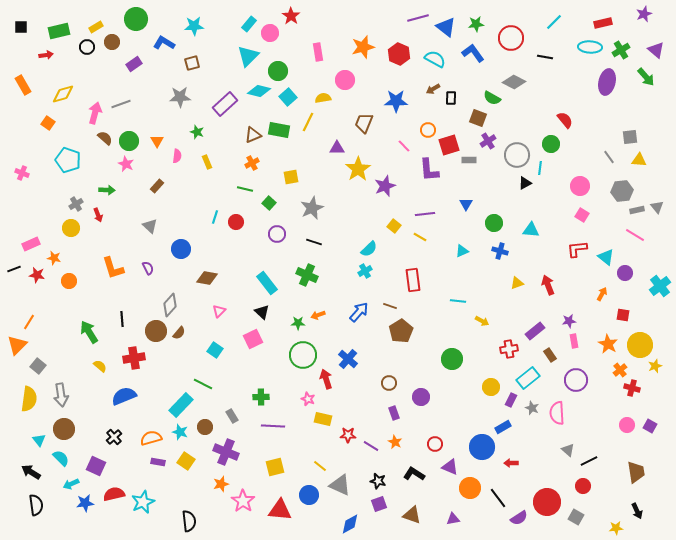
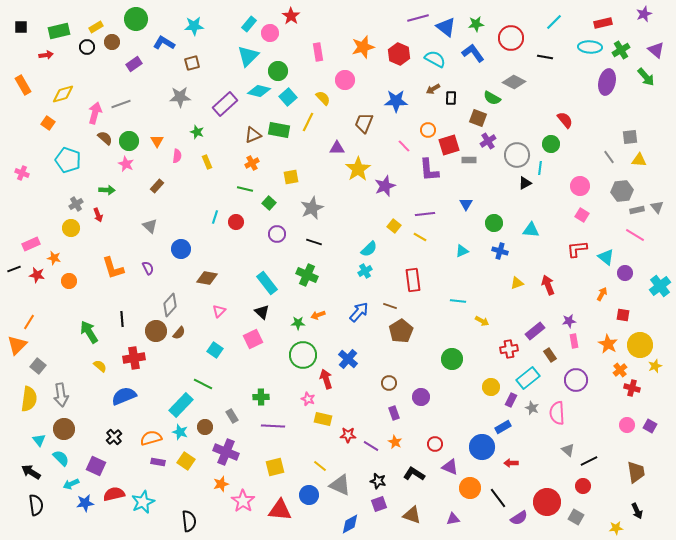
yellow semicircle at (323, 98): rotated 56 degrees clockwise
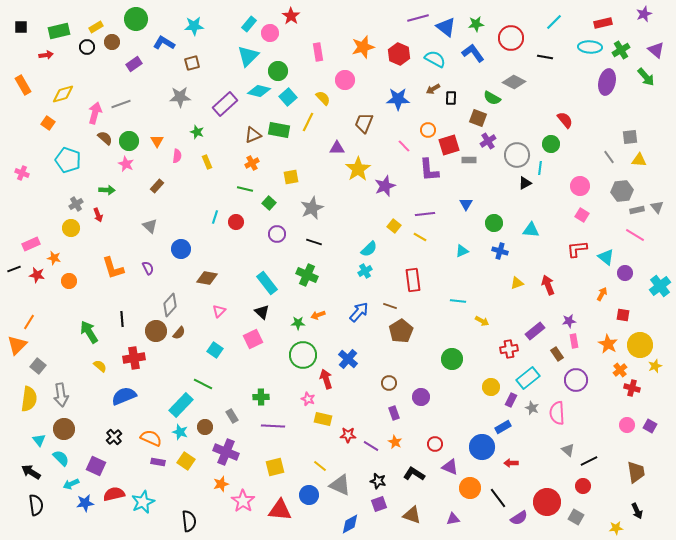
blue star at (396, 101): moved 2 px right, 2 px up
brown rectangle at (550, 355): moved 7 px right, 1 px up
orange semicircle at (151, 438): rotated 40 degrees clockwise
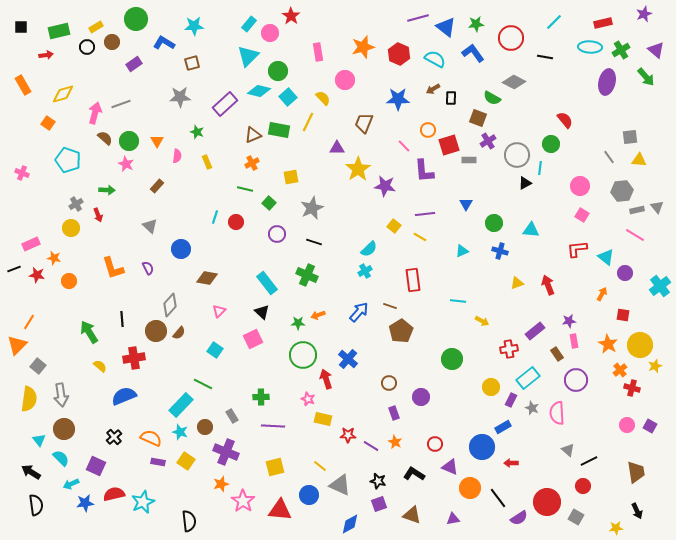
purple L-shape at (429, 170): moved 5 px left, 1 px down
purple star at (385, 186): rotated 30 degrees clockwise
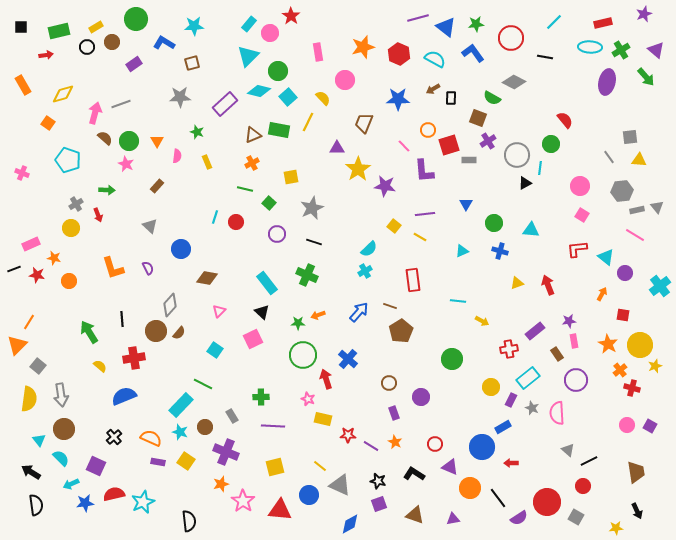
brown triangle at (412, 515): moved 3 px right
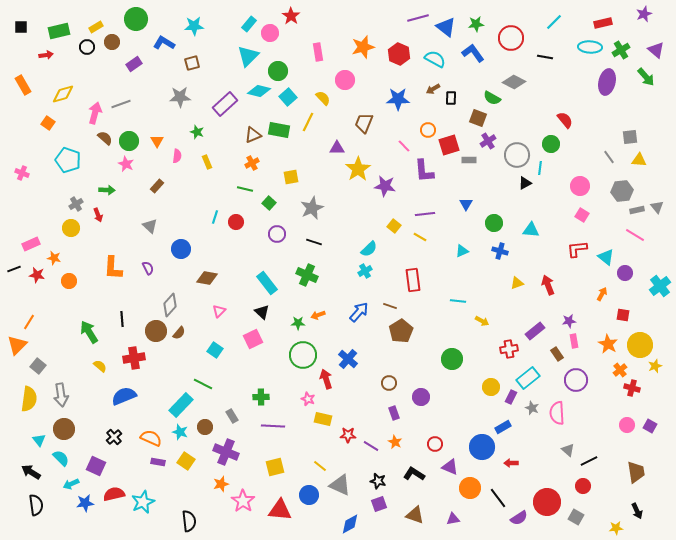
orange L-shape at (113, 268): rotated 20 degrees clockwise
purple rectangle at (511, 400): moved 3 px up
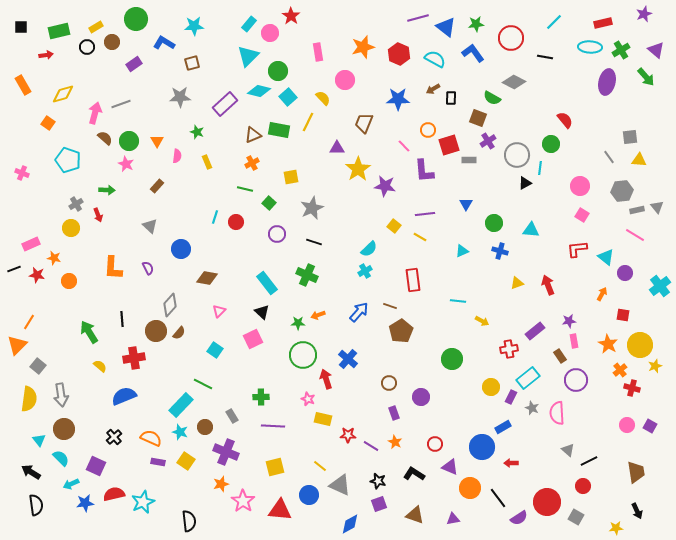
brown rectangle at (557, 354): moved 3 px right, 2 px down
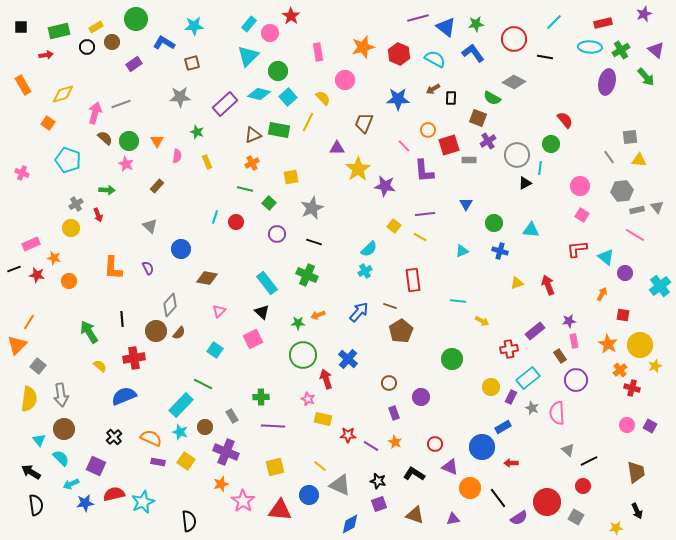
red circle at (511, 38): moved 3 px right, 1 px down
cyan diamond at (259, 91): moved 3 px down
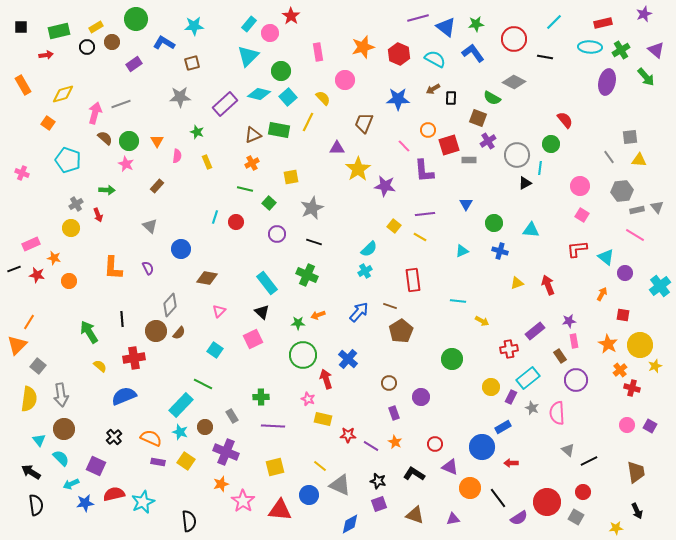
green circle at (278, 71): moved 3 px right
red circle at (583, 486): moved 6 px down
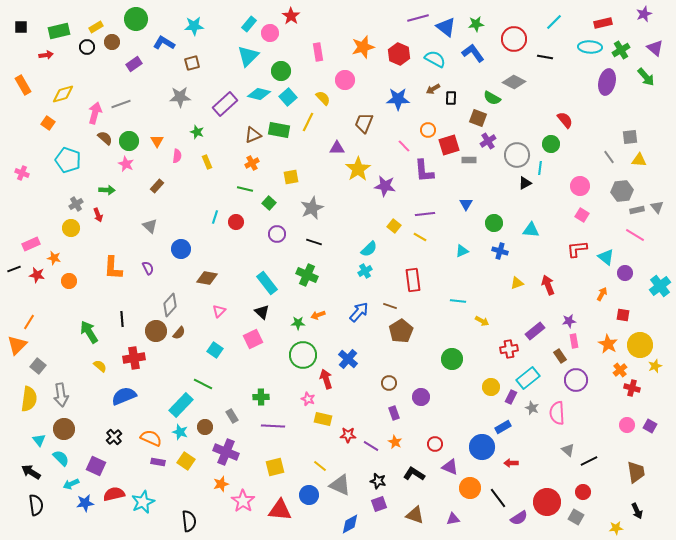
purple triangle at (656, 50): moved 1 px left, 2 px up
